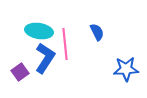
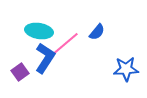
blue semicircle: rotated 66 degrees clockwise
pink line: rotated 56 degrees clockwise
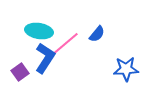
blue semicircle: moved 2 px down
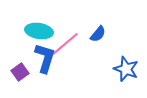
blue semicircle: moved 1 px right
blue L-shape: rotated 16 degrees counterclockwise
blue star: rotated 25 degrees clockwise
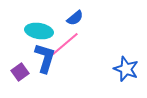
blue semicircle: moved 23 px left, 16 px up; rotated 12 degrees clockwise
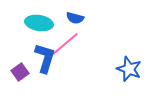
blue semicircle: rotated 54 degrees clockwise
cyan ellipse: moved 8 px up
blue star: moved 3 px right
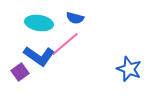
blue L-shape: moved 6 px left, 2 px up; rotated 108 degrees clockwise
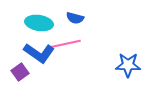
pink line: rotated 28 degrees clockwise
blue L-shape: moved 3 px up
blue star: moved 1 px left, 4 px up; rotated 20 degrees counterclockwise
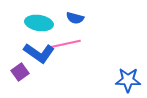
blue star: moved 15 px down
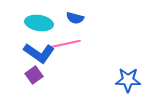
purple square: moved 14 px right, 3 px down
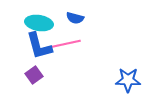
blue L-shape: moved 7 px up; rotated 40 degrees clockwise
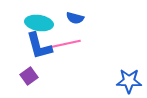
purple square: moved 5 px left, 1 px down
blue star: moved 1 px right, 1 px down
